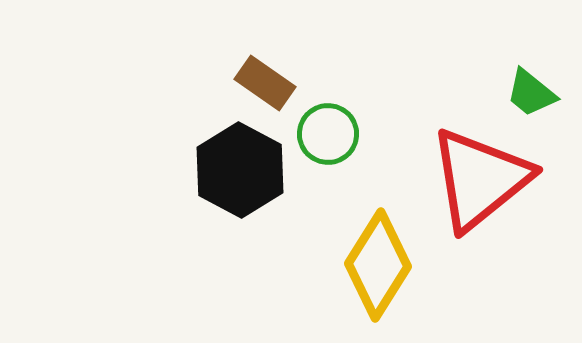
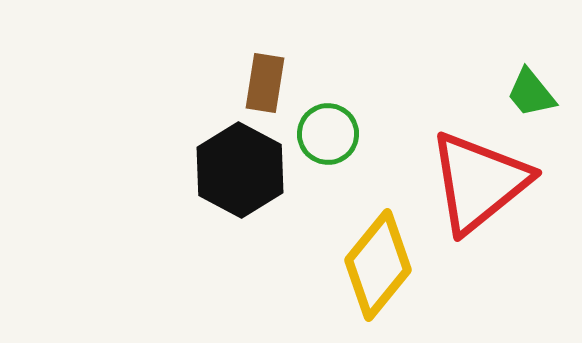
brown rectangle: rotated 64 degrees clockwise
green trapezoid: rotated 12 degrees clockwise
red triangle: moved 1 px left, 3 px down
yellow diamond: rotated 7 degrees clockwise
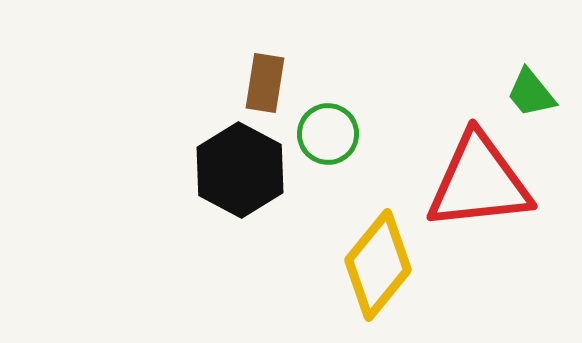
red triangle: rotated 33 degrees clockwise
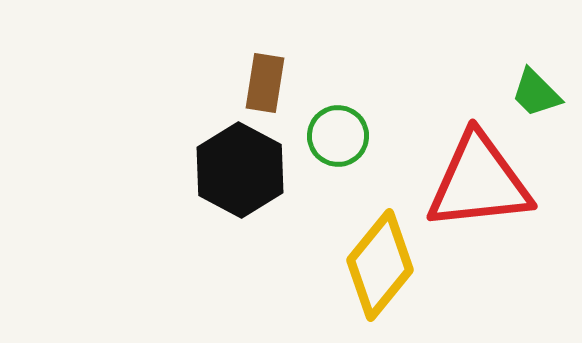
green trapezoid: moved 5 px right; rotated 6 degrees counterclockwise
green circle: moved 10 px right, 2 px down
yellow diamond: moved 2 px right
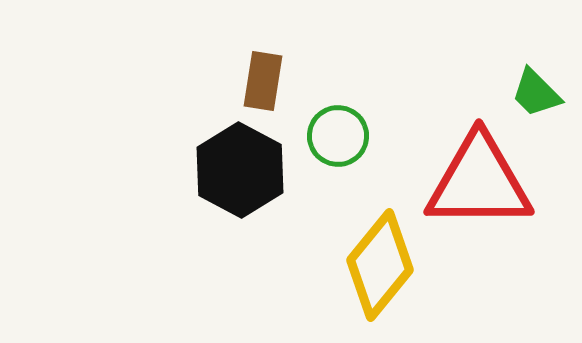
brown rectangle: moved 2 px left, 2 px up
red triangle: rotated 6 degrees clockwise
